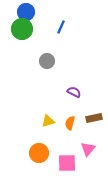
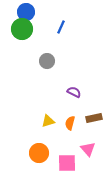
pink triangle: rotated 21 degrees counterclockwise
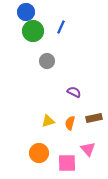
green circle: moved 11 px right, 2 px down
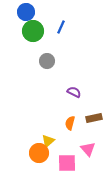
yellow triangle: moved 20 px down; rotated 24 degrees counterclockwise
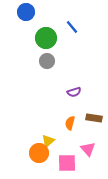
blue line: moved 11 px right; rotated 64 degrees counterclockwise
green circle: moved 13 px right, 7 px down
purple semicircle: rotated 136 degrees clockwise
brown rectangle: rotated 21 degrees clockwise
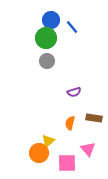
blue circle: moved 25 px right, 8 px down
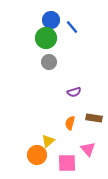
gray circle: moved 2 px right, 1 px down
orange circle: moved 2 px left, 2 px down
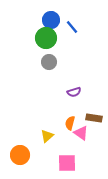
yellow triangle: moved 1 px left, 5 px up
pink triangle: moved 7 px left, 16 px up; rotated 14 degrees counterclockwise
orange circle: moved 17 px left
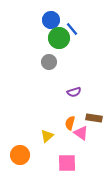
blue line: moved 2 px down
green circle: moved 13 px right
